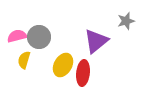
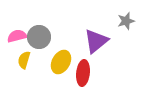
yellow ellipse: moved 2 px left, 3 px up
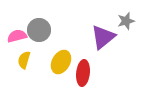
gray circle: moved 7 px up
purple triangle: moved 7 px right, 4 px up
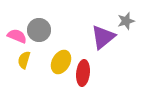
pink semicircle: rotated 36 degrees clockwise
